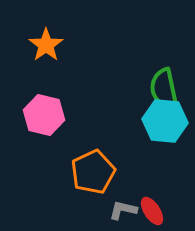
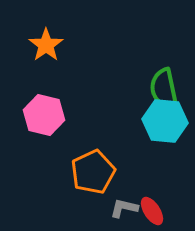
gray L-shape: moved 1 px right, 2 px up
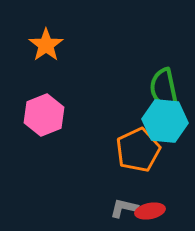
pink hexagon: rotated 24 degrees clockwise
orange pentagon: moved 45 px right, 22 px up
red ellipse: moved 2 px left; rotated 68 degrees counterclockwise
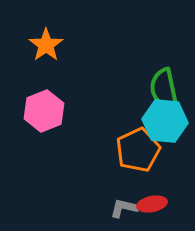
pink hexagon: moved 4 px up
red ellipse: moved 2 px right, 7 px up
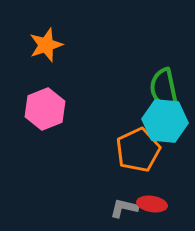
orange star: rotated 16 degrees clockwise
pink hexagon: moved 1 px right, 2 px up
red ellipse: rotated 20 degrees clockwise
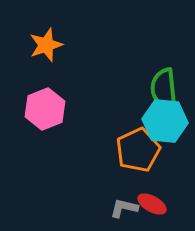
green semicircle: rotated 6 degrees clockwise
red ellipse: rotated 20 degrees clockwise
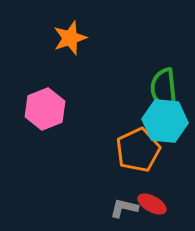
orange star: moved 24 px right, 7 px up
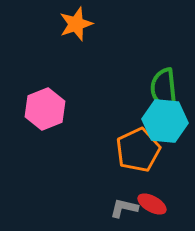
orange star: moved 6 px right, 14 px up
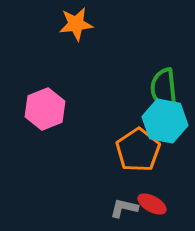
orange star: rotated 12 degrees clockwise
cyan hexagon: rotated 6 degrees clockwise
orange pentagon: rotated 9 degrees counterclockwise
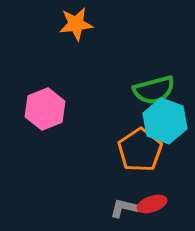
green semicircle: moved 10 px left, 1 px down; rotated 99 degrees counterclockwise
cyan hexagon: rotated 9 degrees clockwise
orange pentagon: moved 2 px right
red ellipse: rotated 48 degrees counterclockwise
